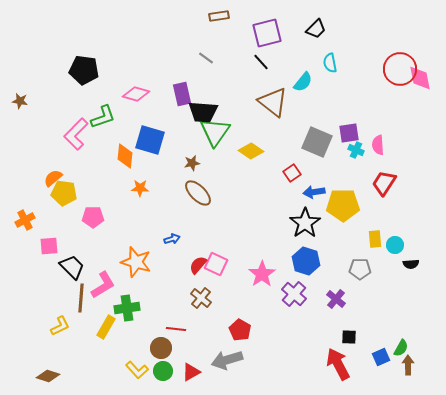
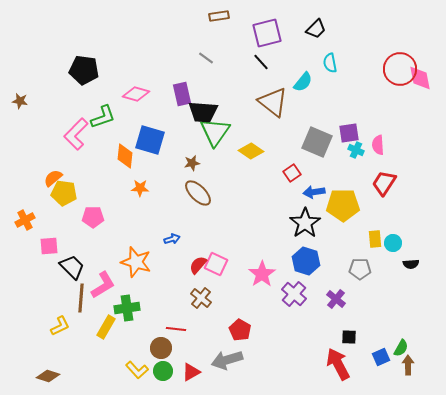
cyan circle at (395, 245): moved 2 px left, 2 px up
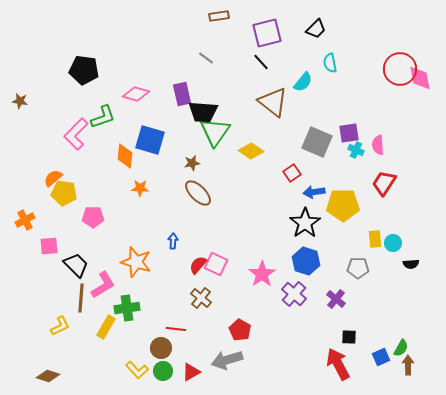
blue arrow at (172, 239): moved 1 px right, 2 px down; rotated 70 degrees counterclockwise
black trapezoid at (72, 267): moved 4 px right, 2 px up
gray pentagon at (360, 269): moved 2 px left, 1 px up
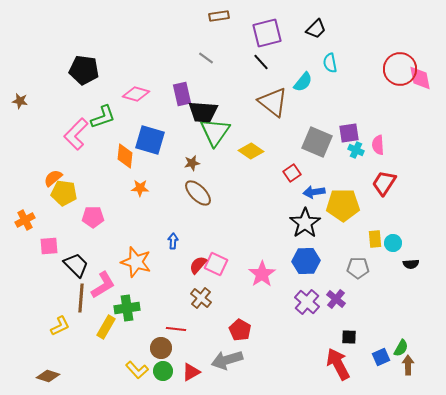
blue hexagon at (306, 261): rotated 20 degrees counterclockwise
purple cross at (294, 294): moved 13 px right, 8 px down
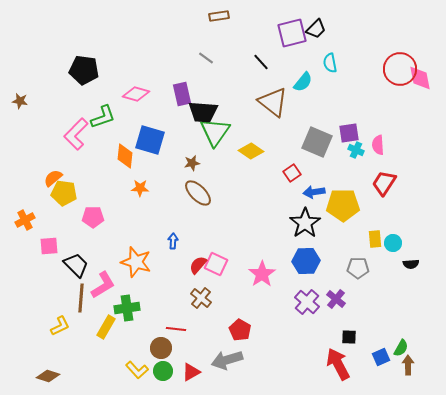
purple square at (267, 33): moved 25 px right
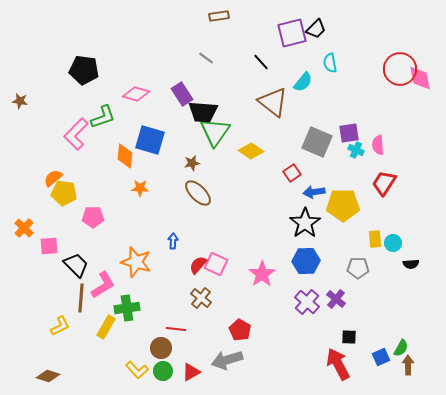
purple rectangle at (182, 94): rotated 20 degrees counterclockwise
orange cross at (25, 220): moved 1 px left, 8 px down; rotated 18 degrees counterclockwise
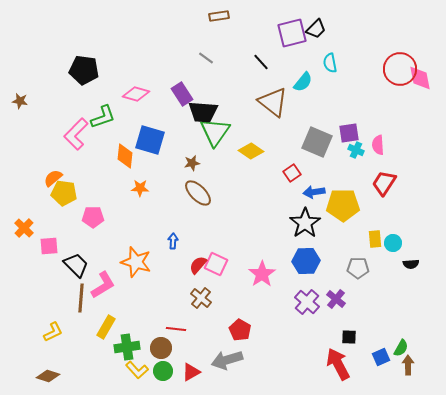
green cross at (127, 308): moved 39 px down
yellow L-shape at (60, 326): moved 7 px left, 6 px down
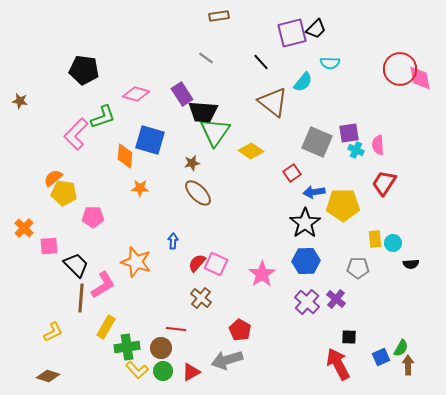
cyan semicircle at (330, 63): rotated 78 degrees counterclockwise
red semicircle at (198, 265): moved 1 px left, 2 px up
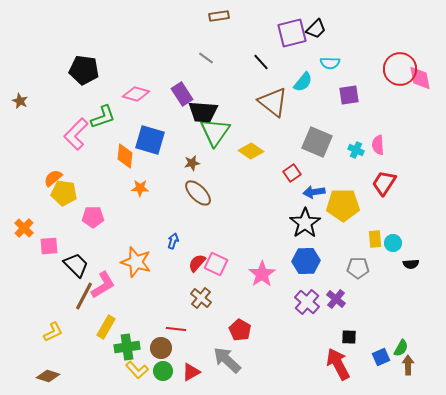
brown star at (20, 101): rotated 14 degrees clockwise
purple square at (349, 133): moved 38 px up
blue arrow at (173, 241): rotated 14 degrees clockwise
brown line at (81, 298): moved 3 px right, 2 px up; rotated 24 degrees clockwise
gray arrow at (227, 360): rotated 60 degrees clockwise
